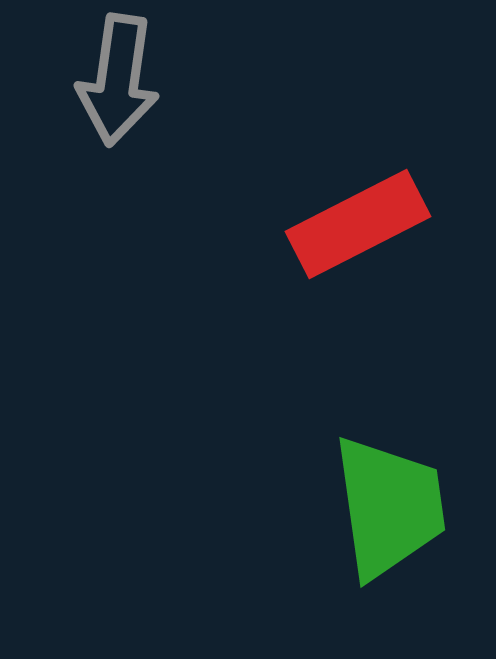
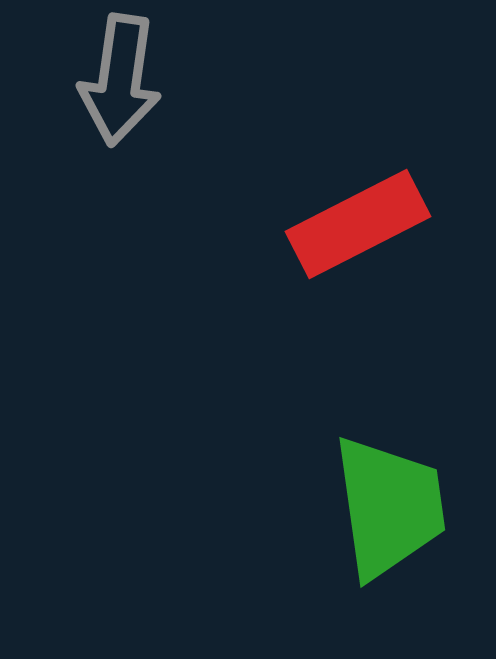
gray arrow: moved 2 px right
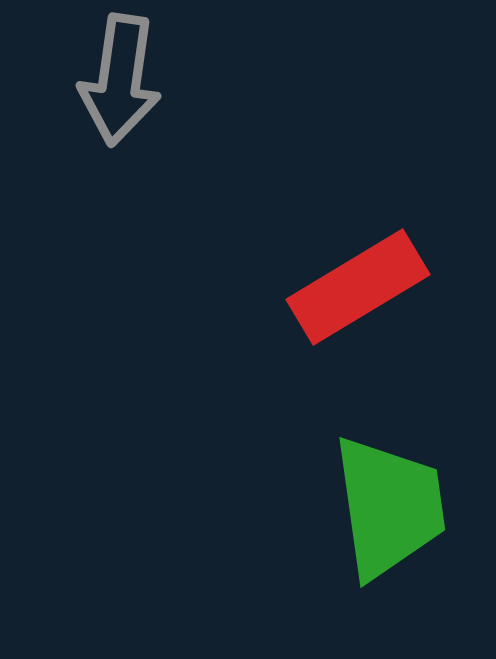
red rectangle: moved 63 px down; rotated 4 degrees counterclockwise
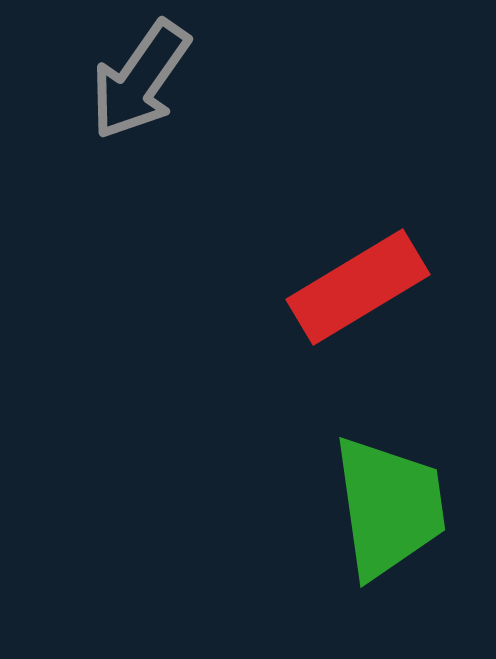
gray arrow: moved 20 px right; rotated 27 degrees clockwise
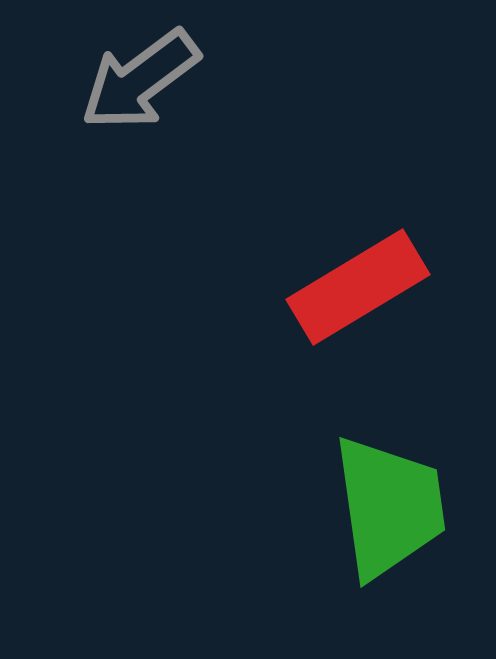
gray arrow: rotated 18 degrees clockwise
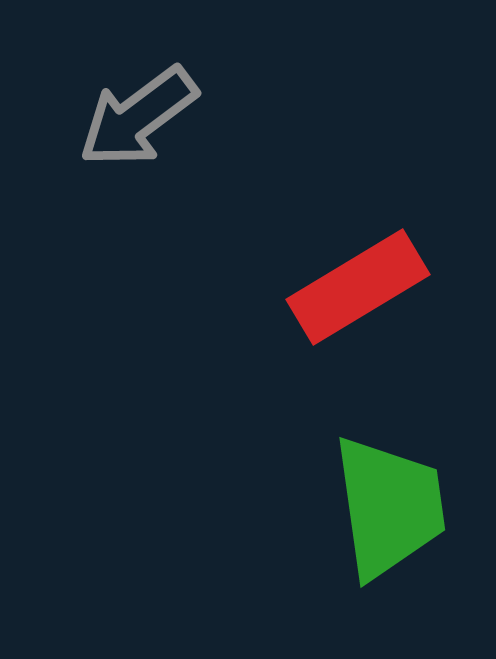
gray arrow: moved 2 px left, 37 px down
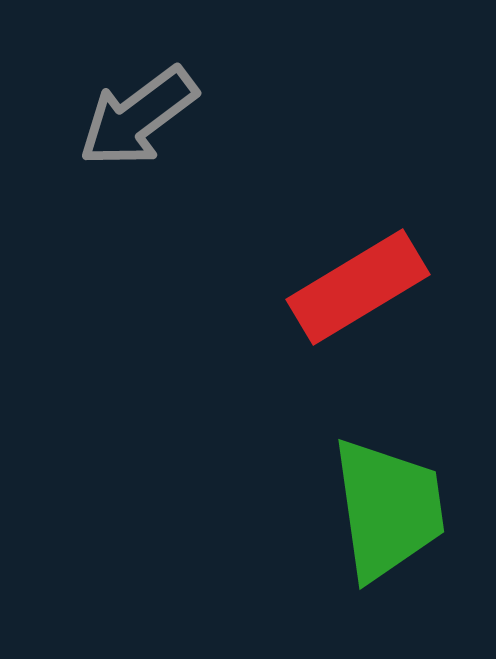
green trapezoid: moved 1 px left, 2 px down
